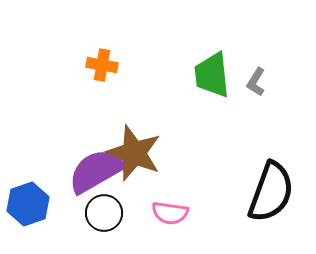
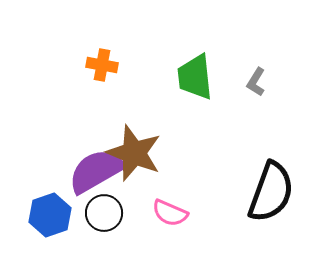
green trapezoid: moved 17 px left, 2 px down
blue hexagon: moved 22 px right, 11 px down
pink semicircle: rotated 15 degrees clockwise
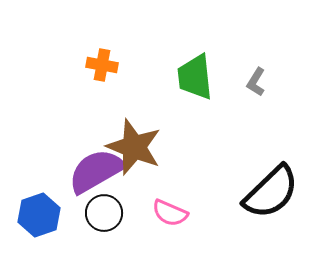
brown star: moved 6 px up
black semicircle: rotated 26 degrees clockwise
blue hexagon: moved 11 px left
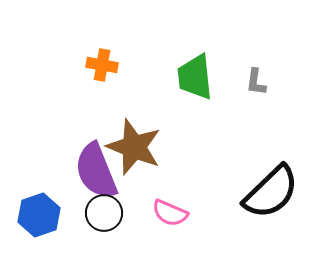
gray L-shape: rotated 24 degrees counterclockwise
purple semicircle: rotated 82 degrees counterclockwise
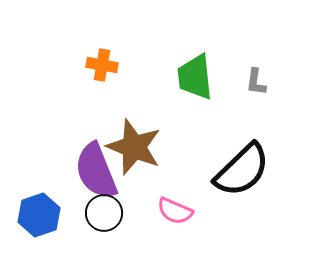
black semicircle: moved 29 px left, 22 px up
pink semicircle: moved 5 px right, 2 px up
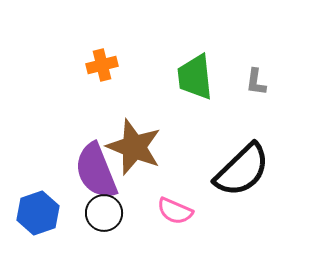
orange cross: rotated 24 degrees counterclockwise
blue hexagon: moved 1 px left, 2 px up
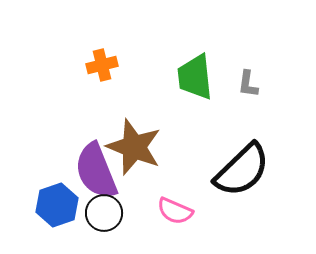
gray L-shape: moved 8 px left, 2 px down
blue hexagon: moved 19 px right, 8 px up
